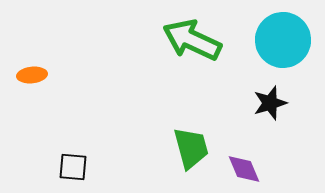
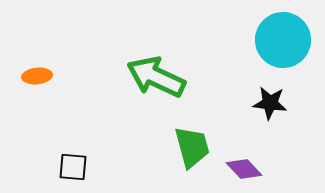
green arrow: moved 36 px left, 37 px down
orange ellipse: moved 5 px right, 1 px down
black star: rotated 24 degrees clockwise
green trapezoid: moved 1 px right, 1 px up
purple diamond: rotated 21 degrees counterclockwise
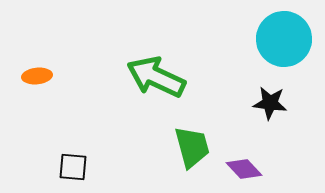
cyan circle: moved 1 px right, 1 px up
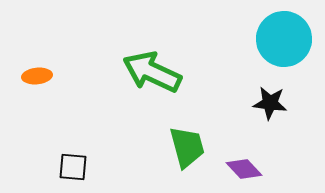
green arrow: moved 4 px left, 5 px up
green trapezoid: moved 5 px left
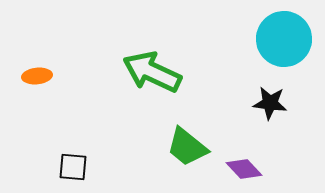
green trapezoid: rotated 144 degrees clockwise
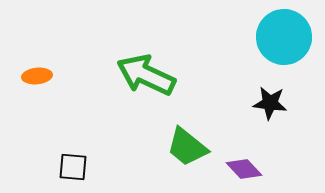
cyan circle: moved 2 px up
green arrow: moved 6 px left, 3 px down
